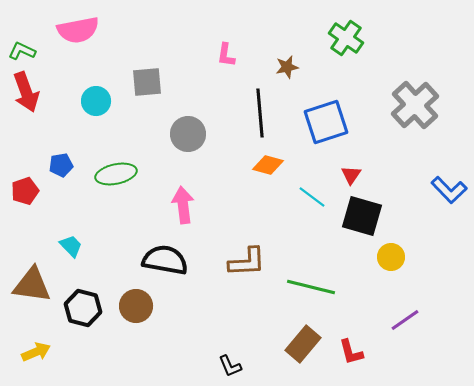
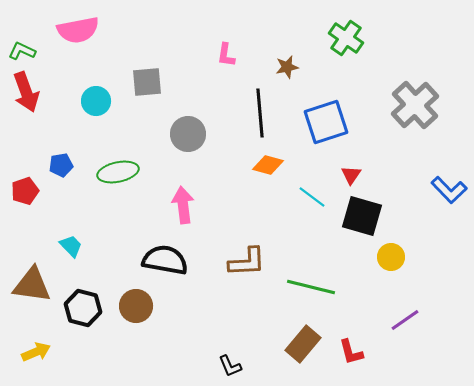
green ellipse: moved 2 px right, 2 px up
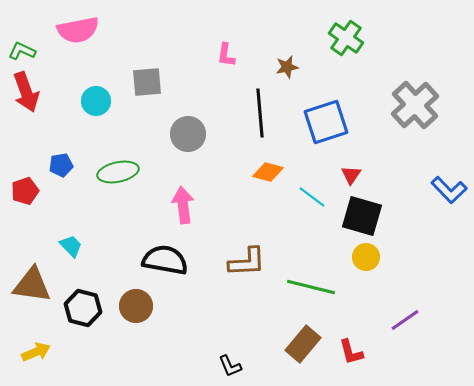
orange diamond: moved 7 px down
yellow circle: moved 25 px left
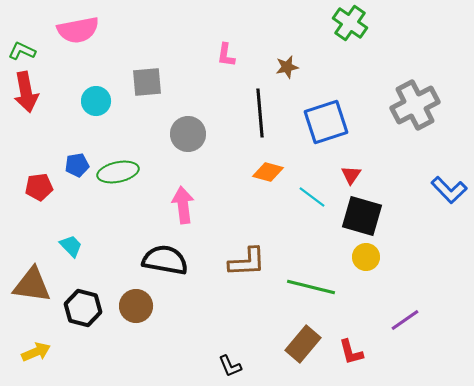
green cross: moved 4 px right, 15 px up
red arrow: rotated 9 degrees clockwise
gray cross: rotated 15 degrees clockwise
blue pentagon: moved 16 px right
red pentagon: moved 14 px right, 4 px up; rotated 12 degrees clockwise
